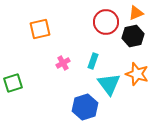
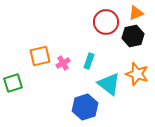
orange square: moved 27 px down
cyan rectangle: moved 4 px left
cyan triangle: rotated 15 degrees counterclockwise
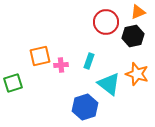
orange triangle: moved 2 px right, 1 px up
pink cross: moved 2 px left, 2 px down; rotated 24 degrees clockwise
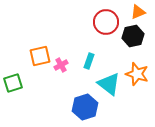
pink cross: rotated 24 degrees counterclockwise
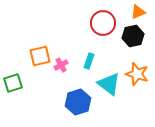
red circle: moved 3 px left, 1 px down
blue hexagon: moved 7 px left, 5 px up
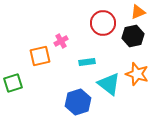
cyan rectangle: moved 2 px left, 1 px down; rotated 63 degrees clockwise
pink cross: moved 24 px up
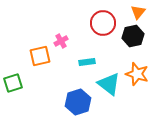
orange triangle: rotated 28 degrees counterclockwise
